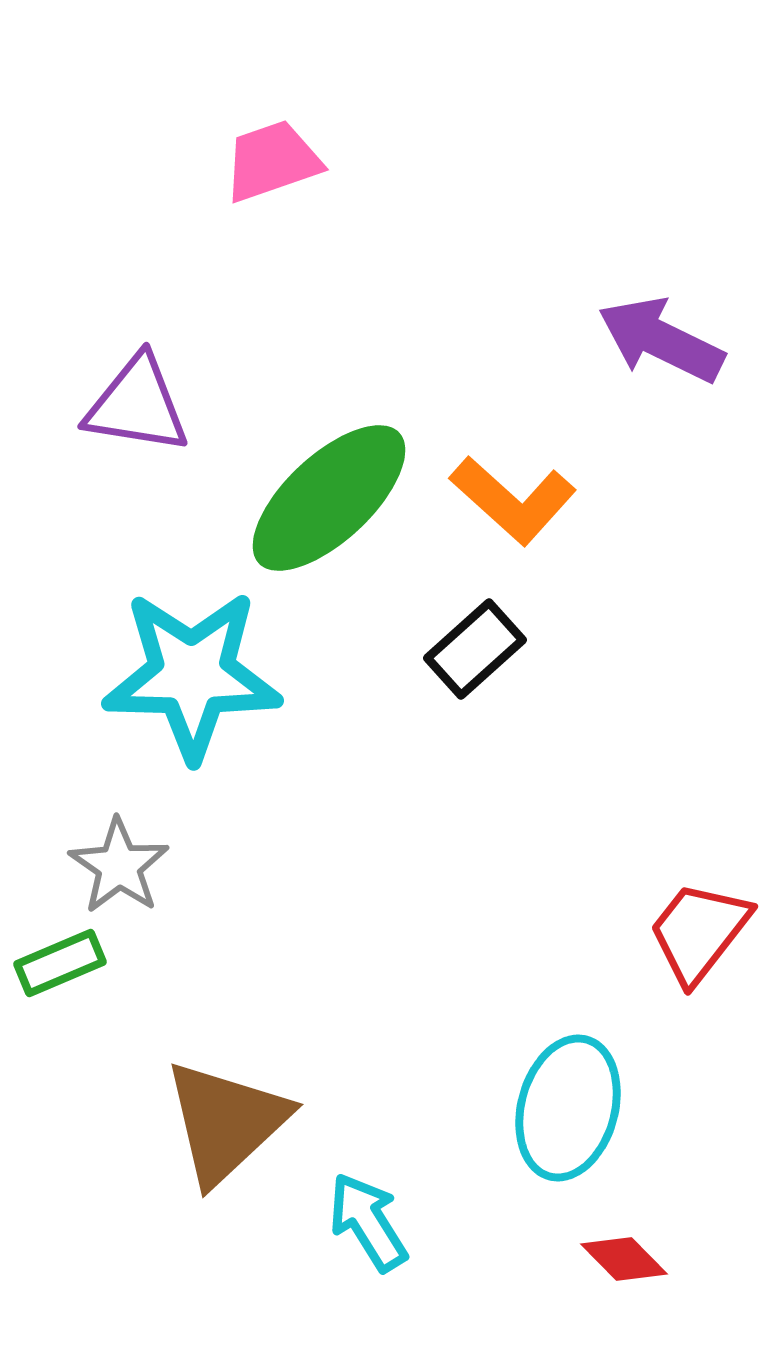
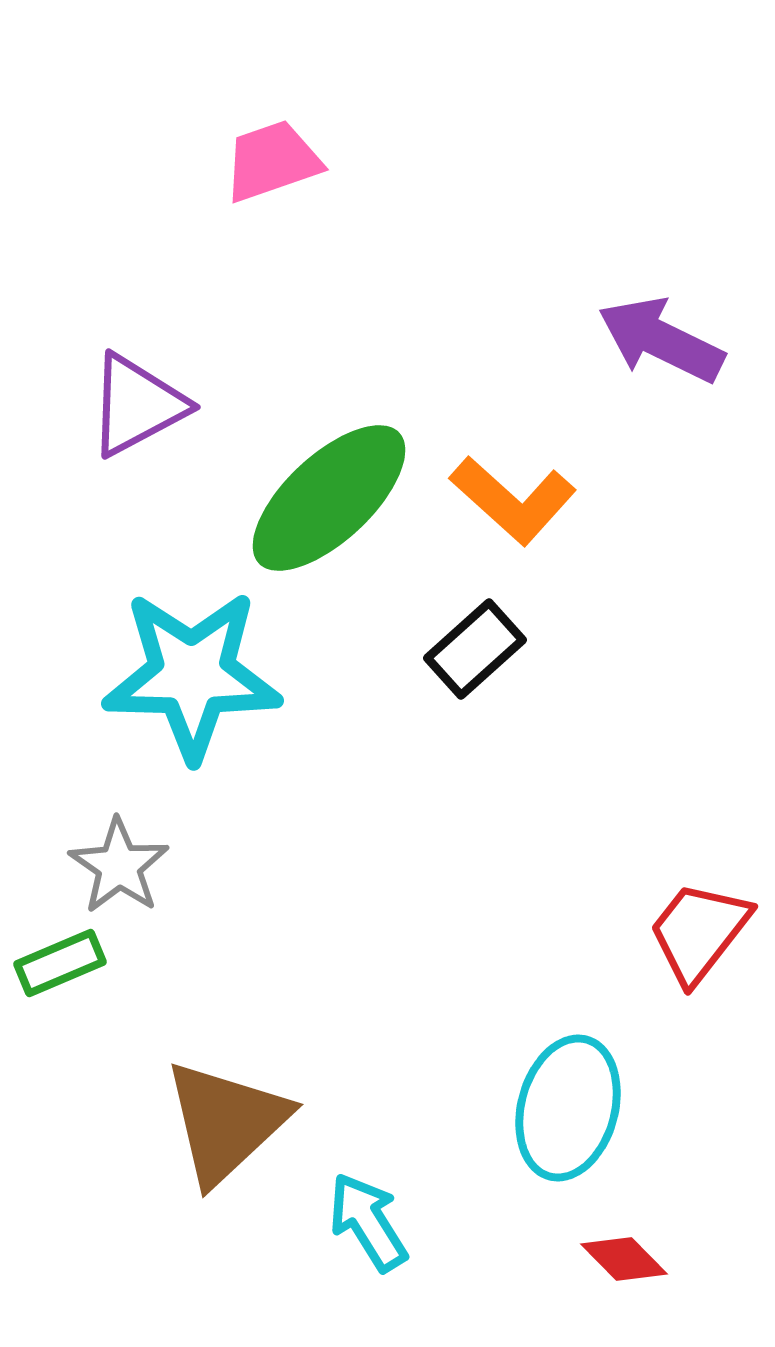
purple triangle: rotated 37 degrees counterclockwise
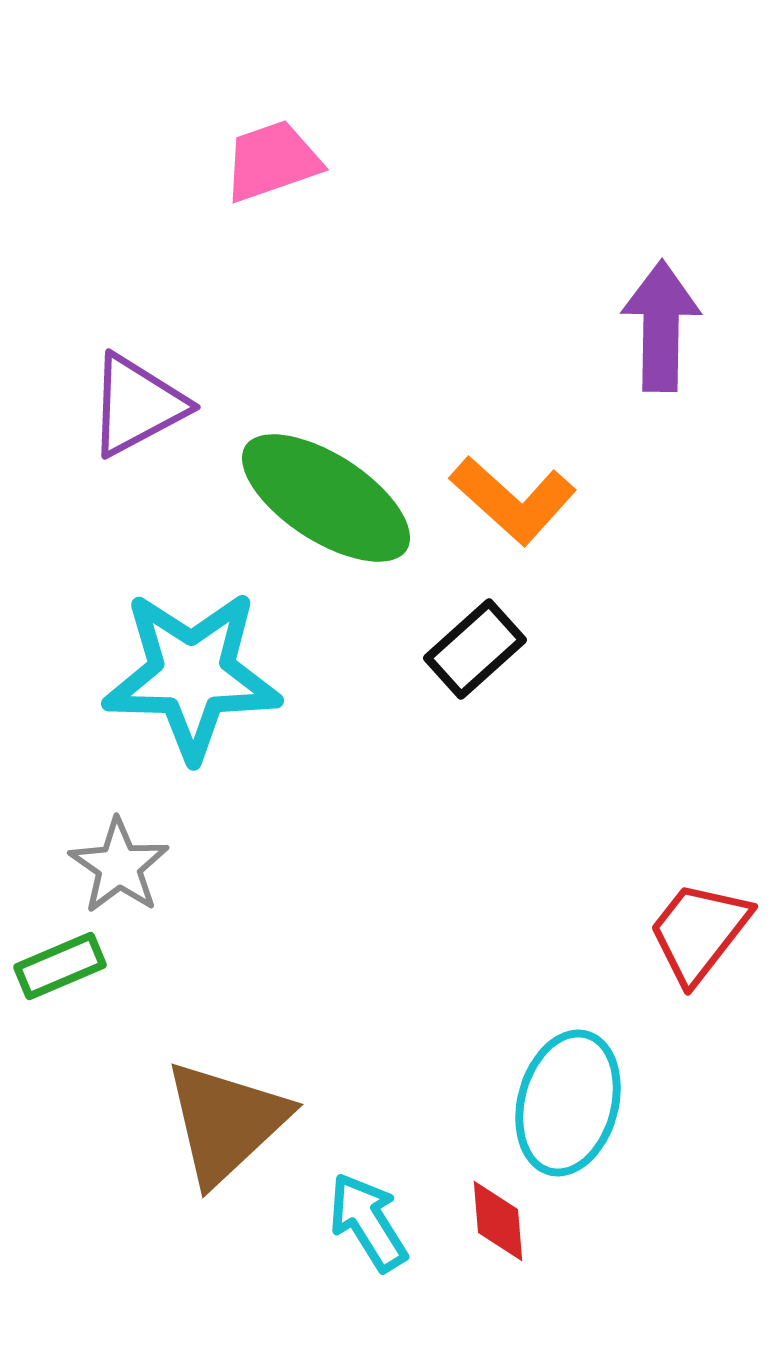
purple arrow: moved 14 px up; rotated 65 degrees clockwise
green ellipse: moved 3 px left; rotated 76 degrees clockwise
green rectangle: moved 3 px down
cyan ellipse: moved 5 px up
red diamond: moved 126 px left, 38 px up; rotated 40 degrees clockwise
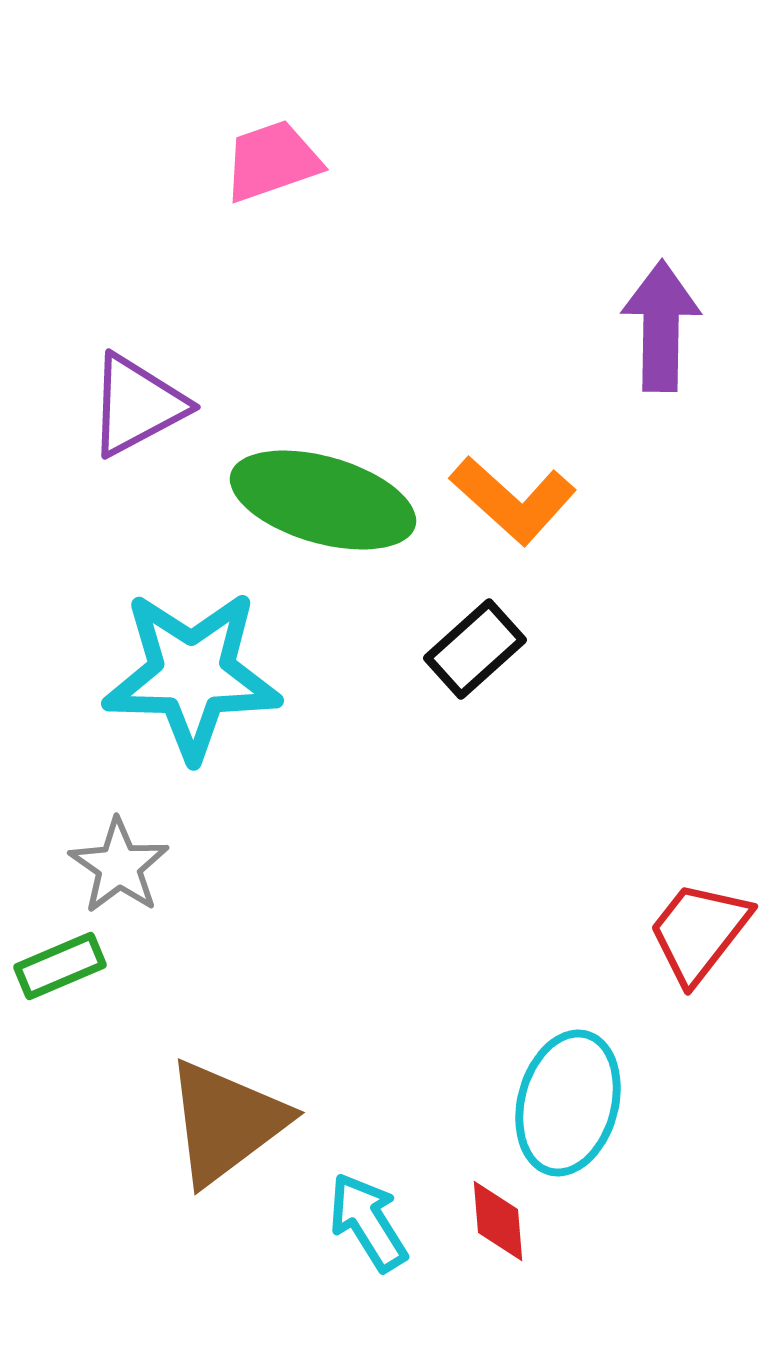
green ellipse: moved 3 px left, 2 px down; rotated 17 degrees counterclockwise
brown triangle: rotated 6 degrees clockwise
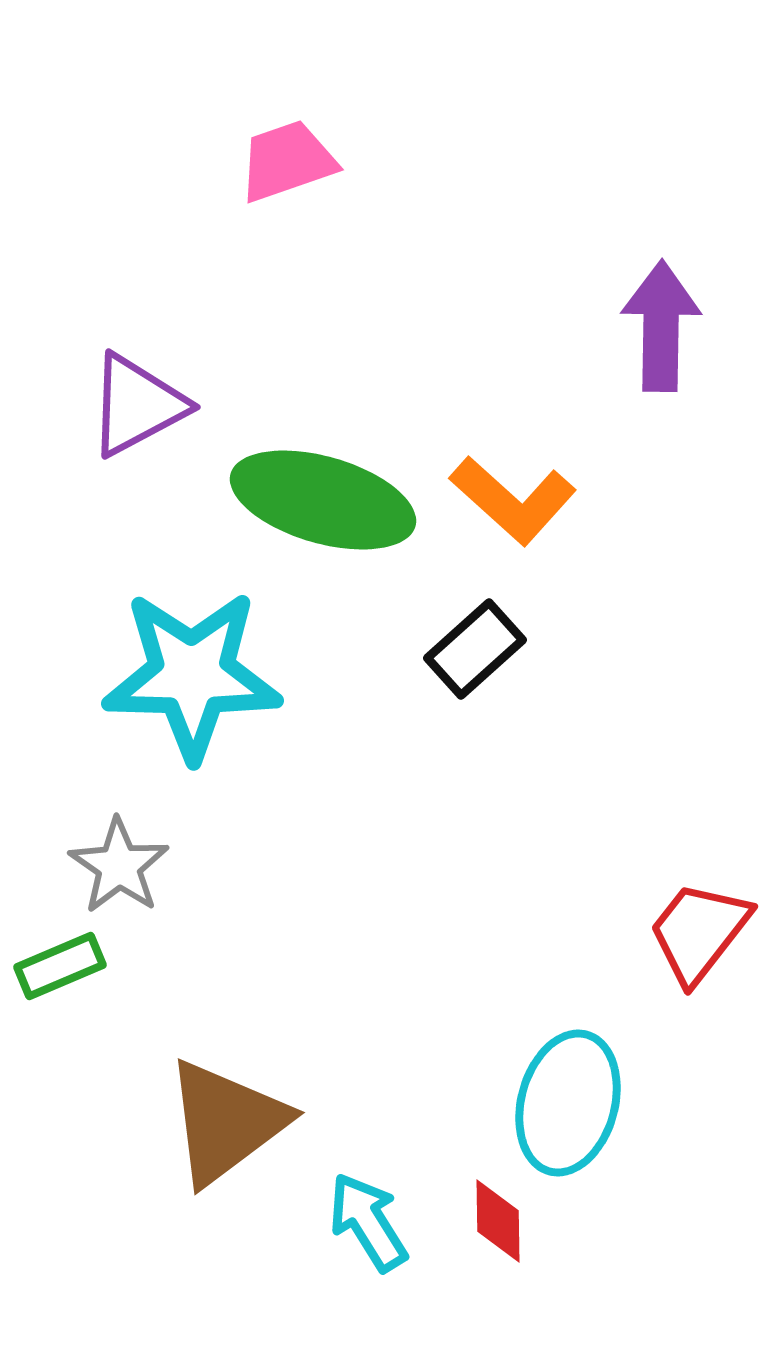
pink trapezoid: moved 15 px right
red diamond: rotated 4 degrees clockwise
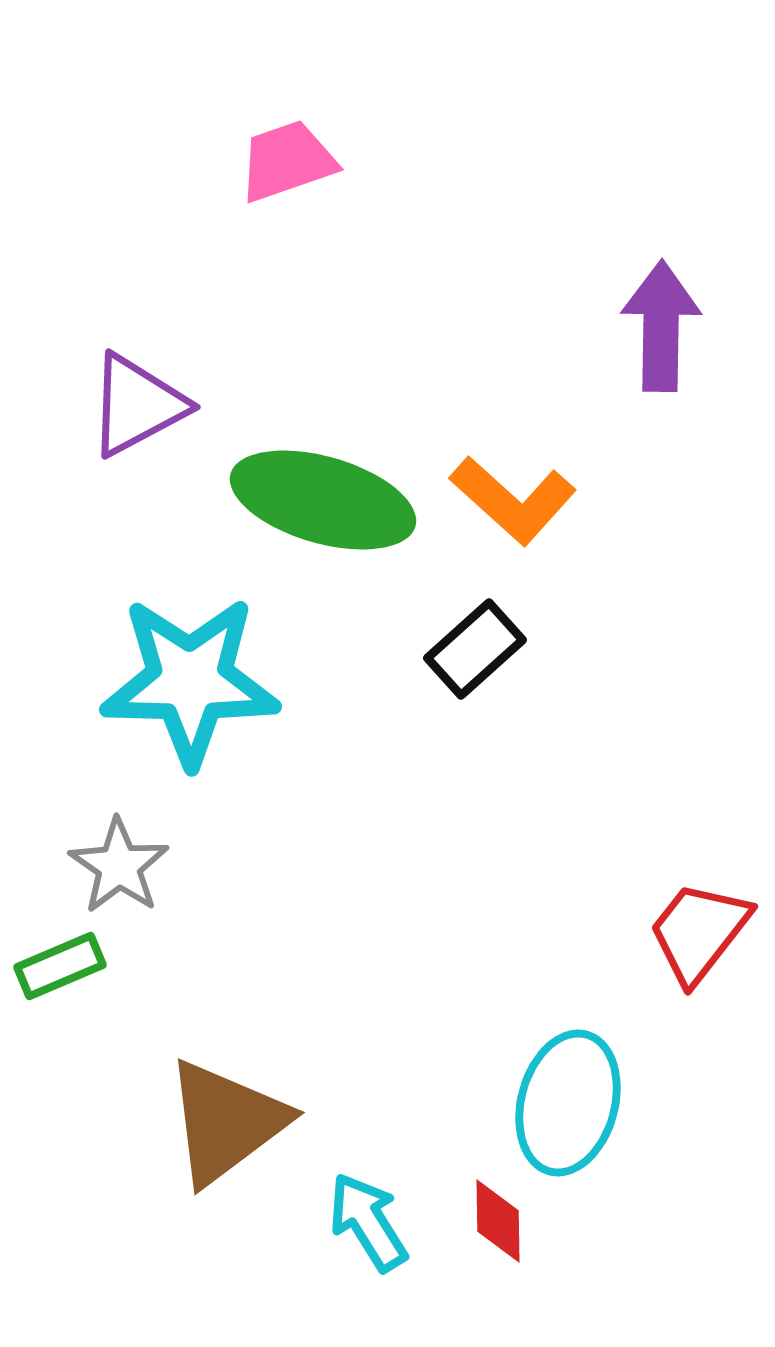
cyan star: moved 2 px left, 6 px down
